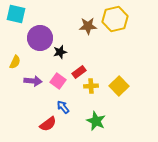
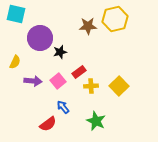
pink square: rotated 14 degrees clockwise
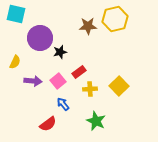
yellow cross: moved 1 px left, 3 px down
blue arrow: moved 3 px up
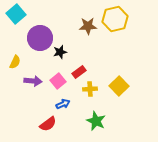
cyan square: rotated 36 degrees clockwise
blue arrow: rotated 104 degrees clockwise
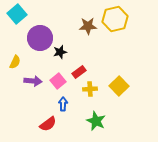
cyan square: moved 1 px right
blue arrow: rotated 64 degrees counterclockwise
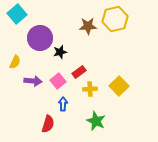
red semicircle: rotated 36 degrees counterclockwise
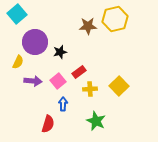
purple circle: moved 5 px left, 4 px down
yellow semicircle: moved 3 px right
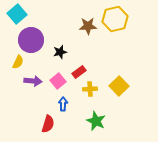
purple circle: moved 4 px left, 2 px up
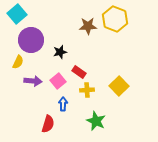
yellow hexagon: rotated 25 degrees counterclockwise
red rectangle: rotated 72 degrees clockwise
yellow cross: moved 3 px left, 1 px down
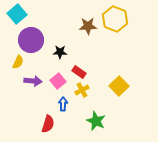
black star: rotated 16 degrees clockwise
yellow cross: moved 5 px left; rotated 24 degrees counterclockwise
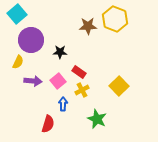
green star: moved 1 px right, 2 px up
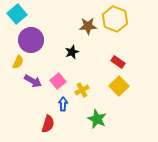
black star: moved 12 px right; rotated 24 degrees counterclockwise
red rectangle: moved 39 px right, 10 px up
purple arrow: rotated 24 degrees clockwise
